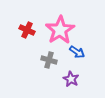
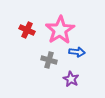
blue arrow: rotated 28 degrees counterclockwise
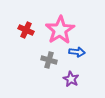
red cross: moved 1 px left
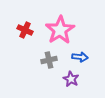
red cross: moved 1 px left
blue arrow: moved 3 px right, 5 px down
gray cross: rotated 28 degrees counterclockwise
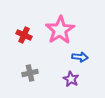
red cross: moved 1 px left, 5 px down
gray cross: moved 19 px left, 13 px down
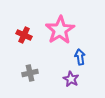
blue arrow: rotated 105 degrees counterclockwise
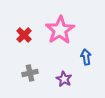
red cross: rotated 21 degrees clockwise
blue arrow: moved 6 px right
purple star: moved 7 px left
